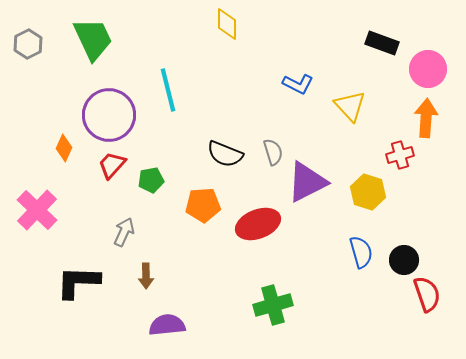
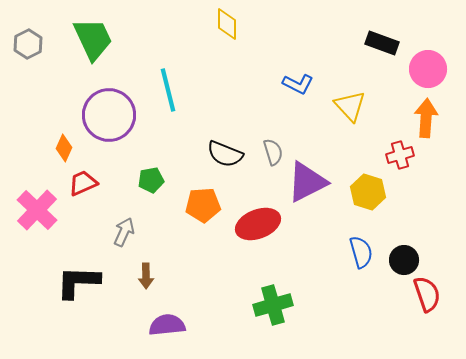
red trapezoid: moved 29 px left, 18 px down; rotated 24 degrees clockwise
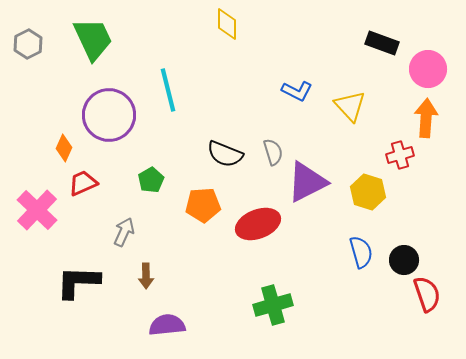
blue L-shape: moved 1 px left, 7 px down
green pentagon: rotated 20 degrees counterclockwise
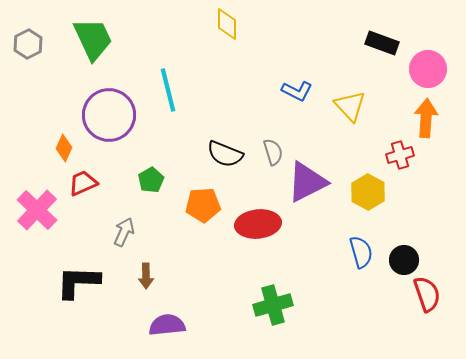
yellow hexagon: rotated 12 degrees clockwise
red ellipse: rotated 15 degrees clockwise
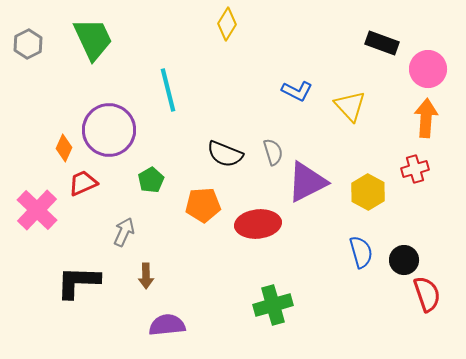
yellow diamond: rotated 32 degrees clockwise
purple circle: moved 15 px down
red cross: moved 15 px right, 14 px down
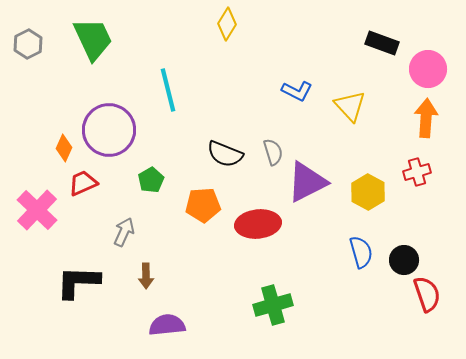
red cross: moved 2 px right, 3 px down
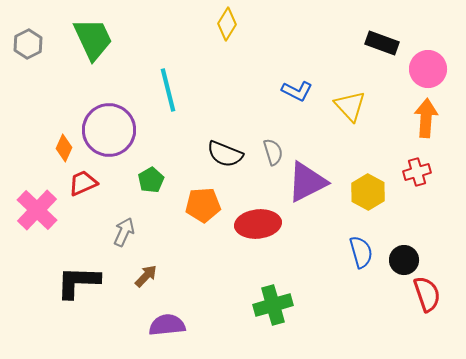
brown arrow: rotated 135 degrees counterclockwise
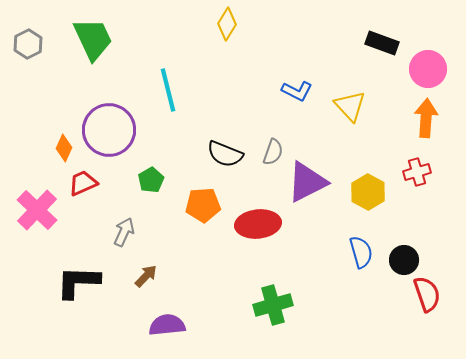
gray semicircle: rotated 36 degrees clockwise
